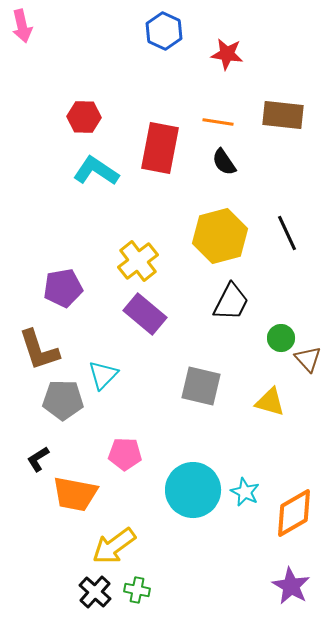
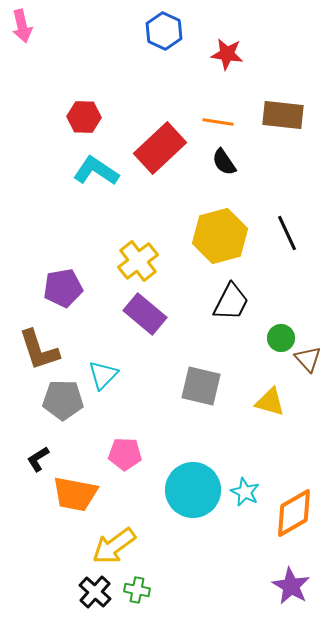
red rectangle: rotated 36 degrees clockwise
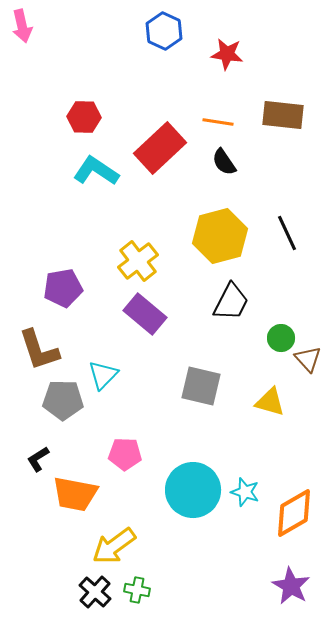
cyan star: rotated 8 degrees counterclockwise
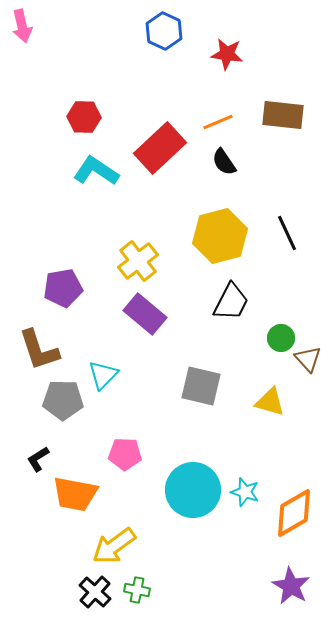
orange line: rotated 32 degrees counterclockwise
